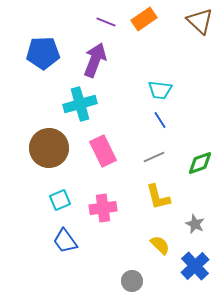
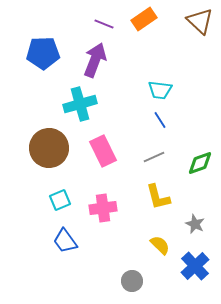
purple line: moved 2 px left, 2 px down
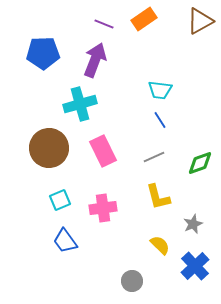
brown triangle: rotated 48 degrees clockwise
gray star: moved 2 px left; rotated 24 degrees clockwise
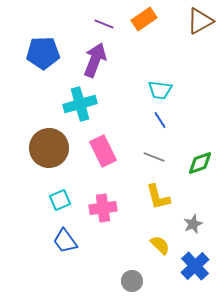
gray line: rotated 45 degrees clockwise
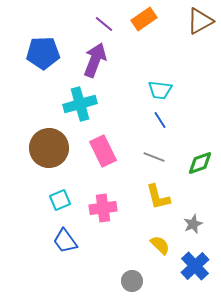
purple line: rotated 18 degrees clockwise
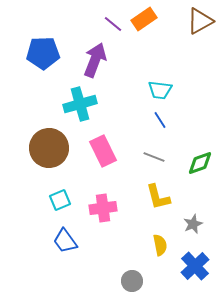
purple line: moved 9 px right
yellow semicircle: rotated 35 degrees clockwise
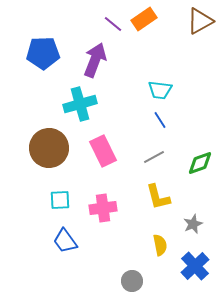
gray line: rotated 50 degrees counterclockwise
cyan square: rotated 20 degrees clockwise
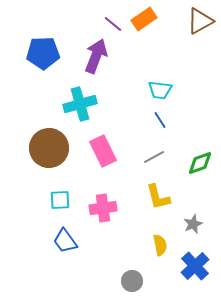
purple arrow: moved 1 px right, 4 px up
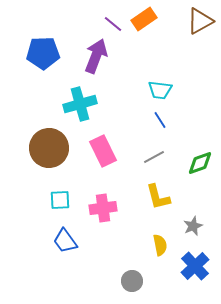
gray star: moved 2 px down
